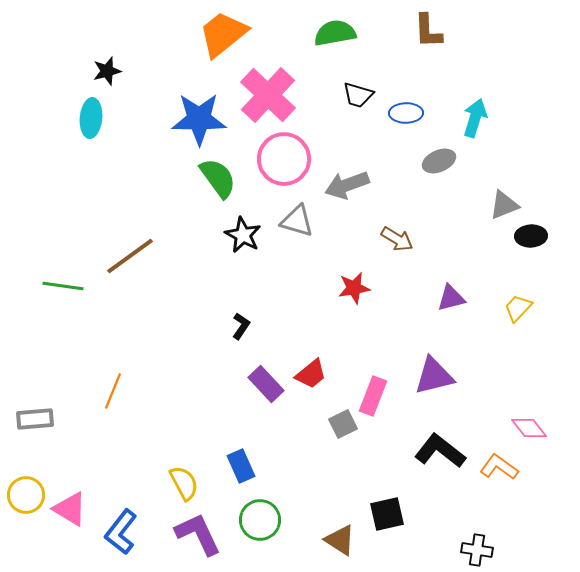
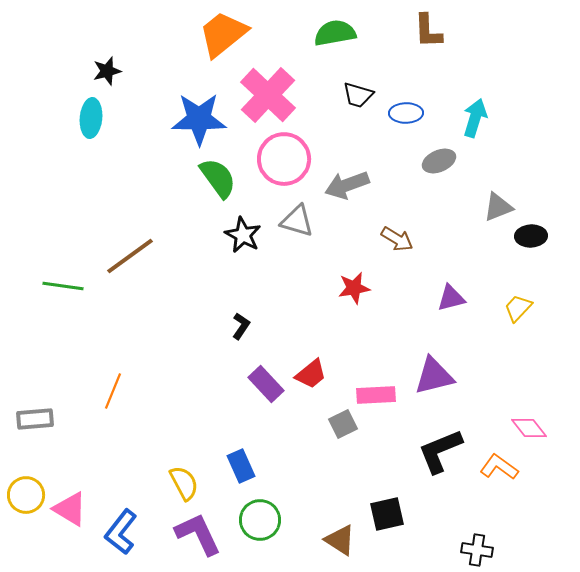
gray triangle at (504, 205): moved 6 px left, 2 px down
pink rectangle at (373, 396): moved 3 px right, 1 px up; rotated 66 degrees clockwise
black L-shape at (440, 451): rotated 60 degrees counterclockwise
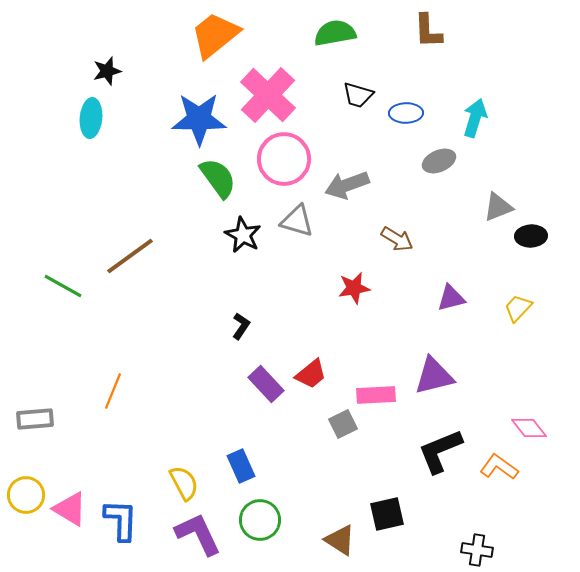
orange trapezoid at (223, 34): moved 8 px left, 1 px down
green line at (63, 286): rotated 21 degrees clockwise
blue L-shape at (121, 532): moved 12 px up; rotated 144 degrees clockwise
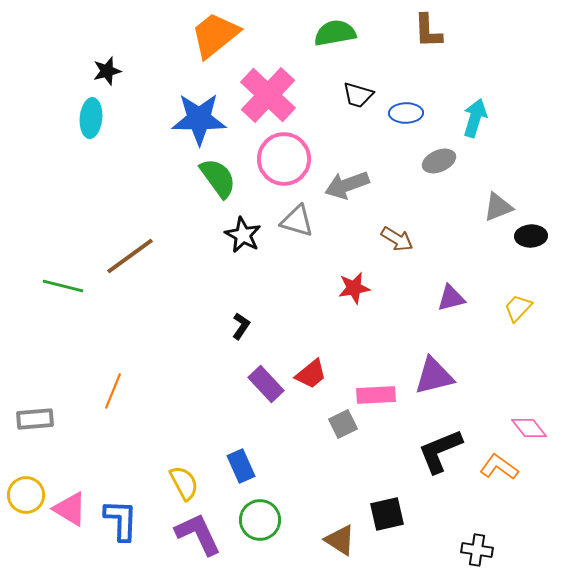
green line at (63, 286): rotated 15 degrees counterclockwise
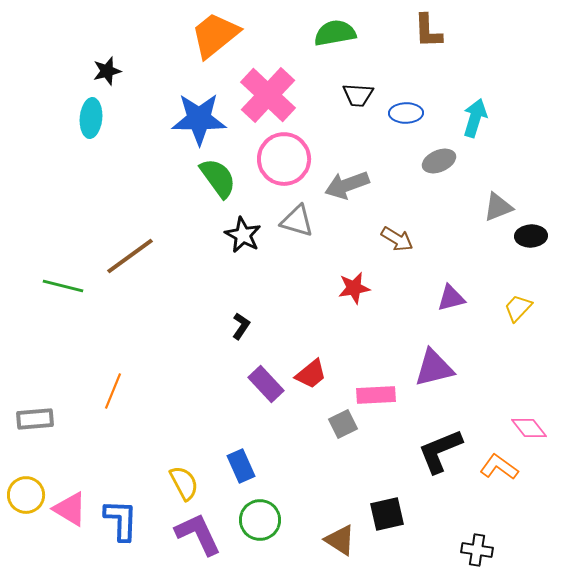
black trapezoid at (358, 95): rotated 12 degrees counterclockwise
purple triangle at (434, 376): moved 8 px up
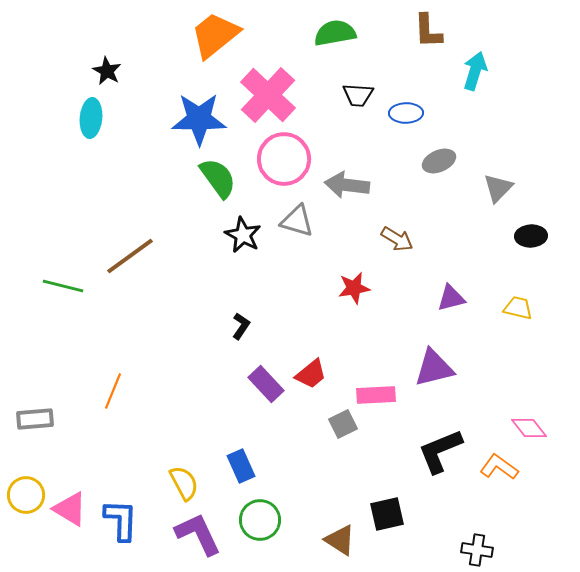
black star at (107, 71): rotated 28 degrees counterclockwise
cyan arrow at (475, 118): moved 47 px up
gray arrow at (347, 185): rotated 27 degrees clockwise
gray triangle at (498, 207): moved 19 px up; rotated 24 degrees counterclockwise
yellow trapezoid at (518, 308): rotated 60 degrees clockwise
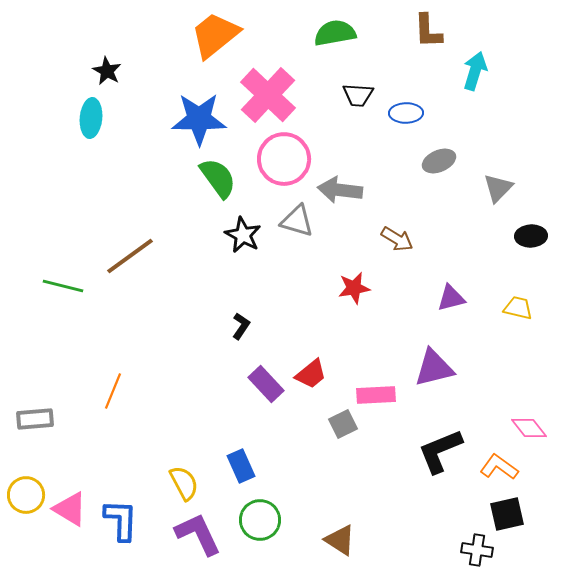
gray arrow at (347, 185): moved 7 px left, 5 px down
black square at (387, 514): moved 120 px right
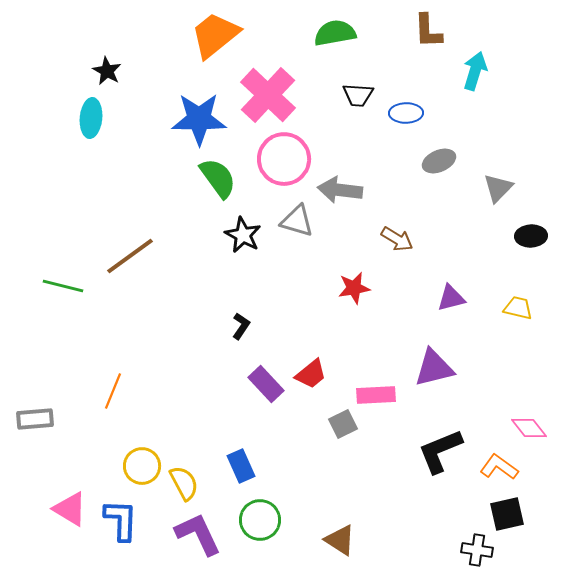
yellow circle at (26, 495): moved 116 px right, 29 px up
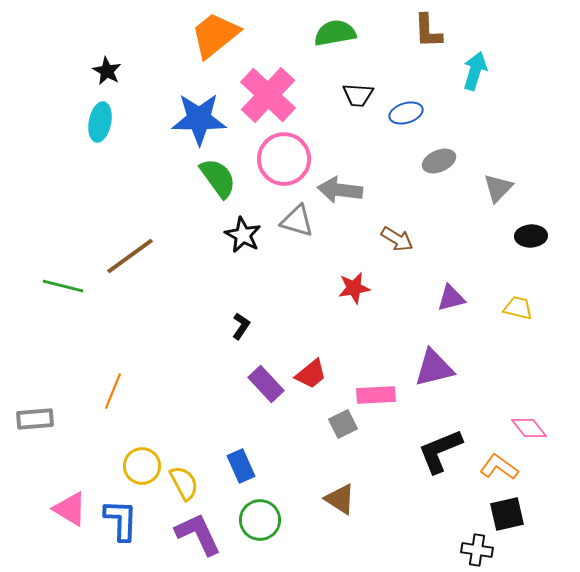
blue ellipse at (406, 113): rotated 16 degrees counterclockwise
cyan ellipse at (91, 118): moved 9 px right, 4 px down; rotated 6 degrees clockwise
brown triangle at (340, 540): moved 41 px up
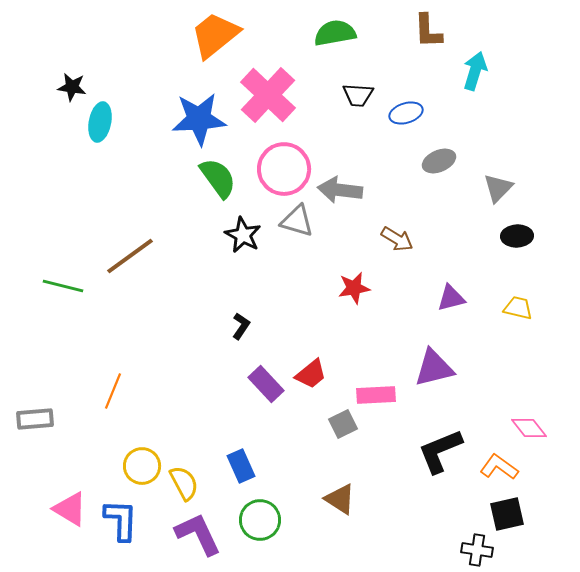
black star at (107, 71): moved 35 px left, 16 px down; rotated 20 degrees counterclockwise
blue star at (199, 119): rotated 4 degrees counterclockwise
pink circle at (284, 159): moved 10 px down
black ellipse at (531, 236): moved 14 px left
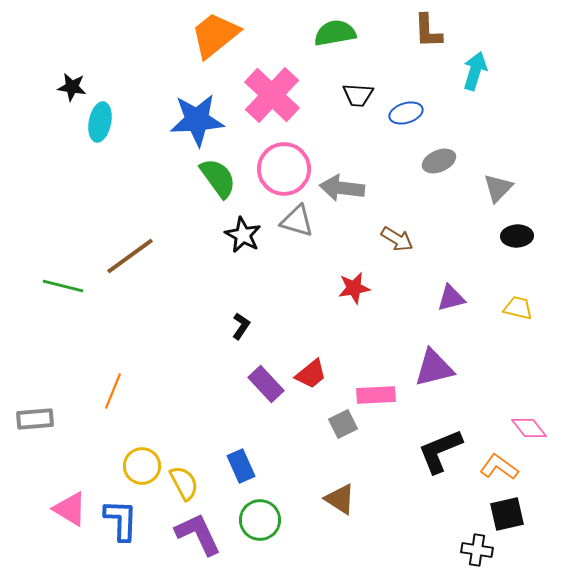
pink cross at (268, 95): moved 4 px right
blue star at (199, 119): moved 2 px left, 1 px down
gray arrow at (340, 190): moved 2 px right, 2 px up
